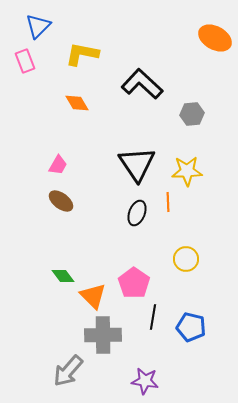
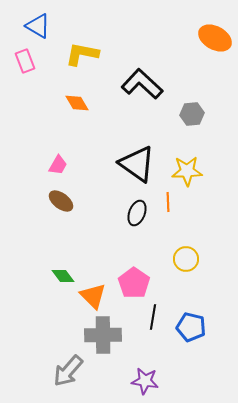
blue triangle: rotated 44 degrees counterclockwise
black triangle: rotated 21 degrees counterclockwise
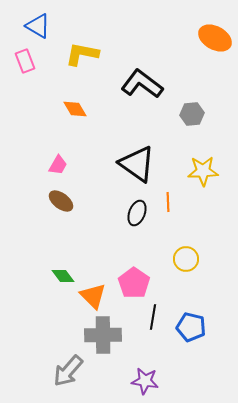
black L-shape: rotated 6 degrees counterclockwise
orange diamond: moved 2 px left, 6 px down
yellow star: moved 16 px right
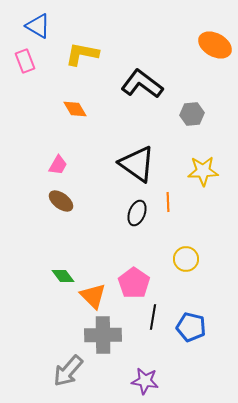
orange ellipse: moved 7 px down
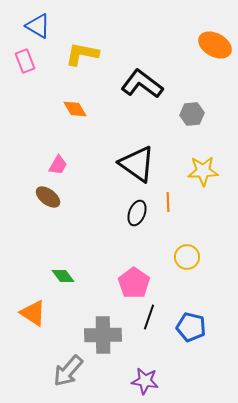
brown ellipse: moved 13 px left, 4 px up
yellow circle: moved 1 px right, 2 px up
orange triangle: moved 60 px left, 17 px down; rotated 12 degrees counterclockwise
black line: moved 4 px left; rotated 10 degrees clockwise
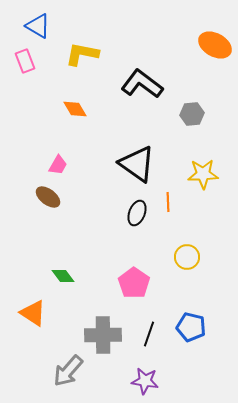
yellow star: moved 3 px down
black line: moved 17 px down
